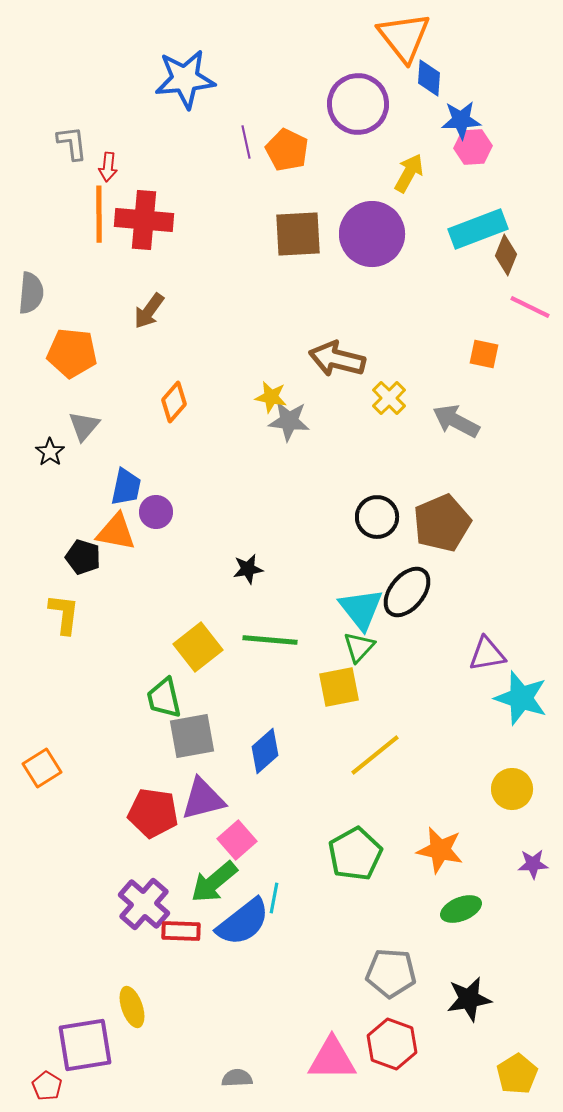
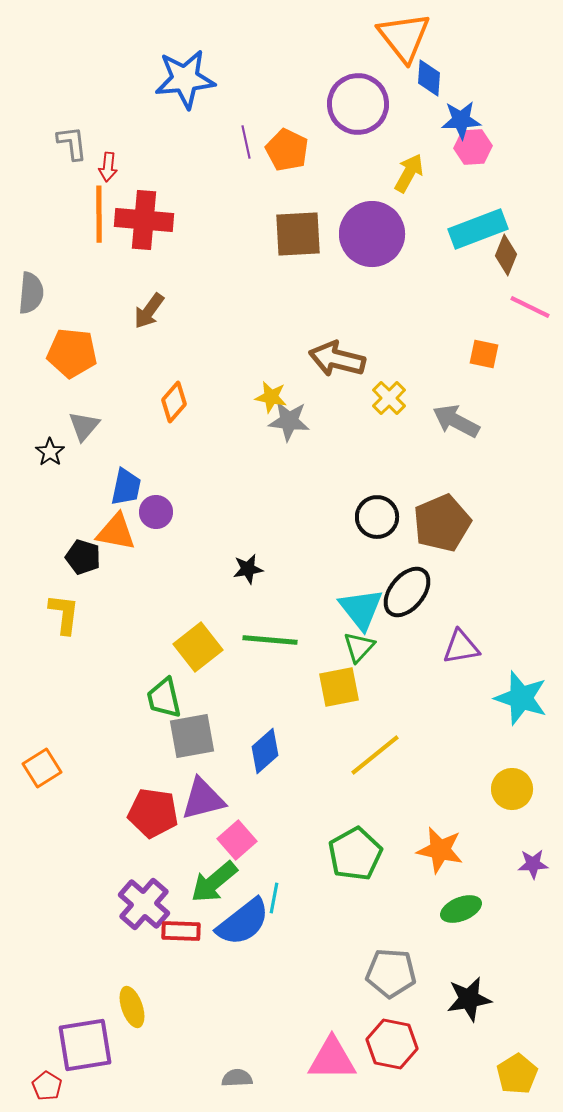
purple triangle at (487, 654): moved 26 px left, 7 px up
red hexagon at (392, 1044): rotated 9 degrees counterclockwise
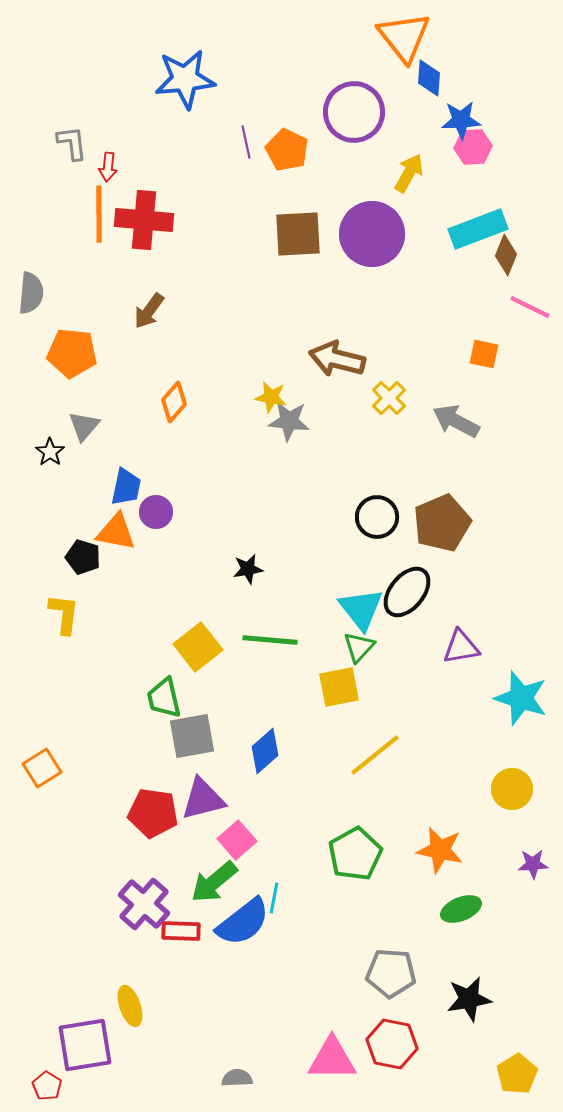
purple circle at (358, 104): moved 4 px left, 8 px down
yellow ellipse at (132, 1007): moved 2 px left, 1 px up
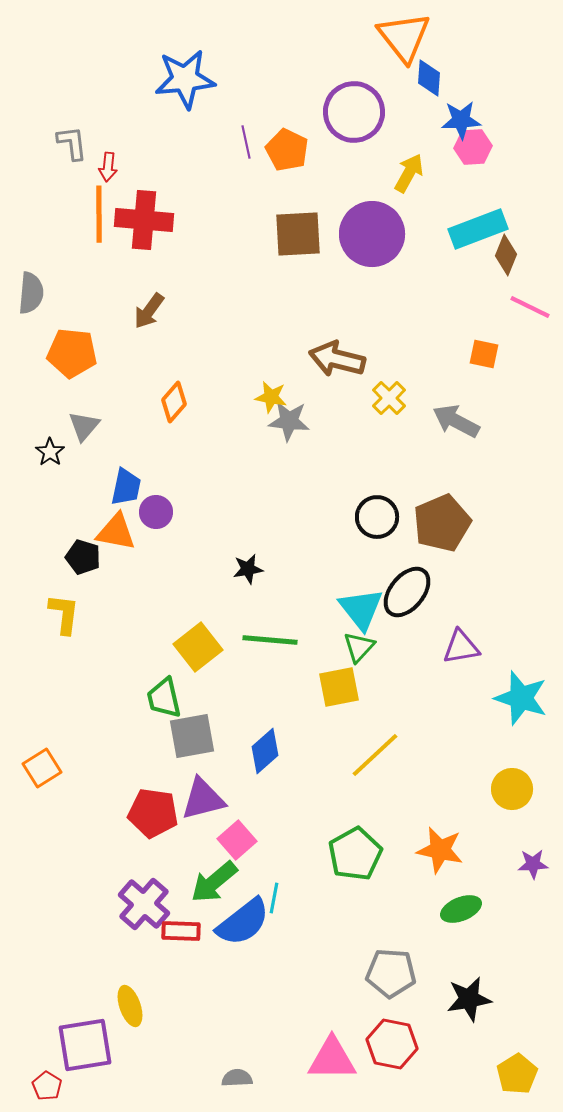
yellow line at (375, 755): rotated 4 degrees counterclockwise
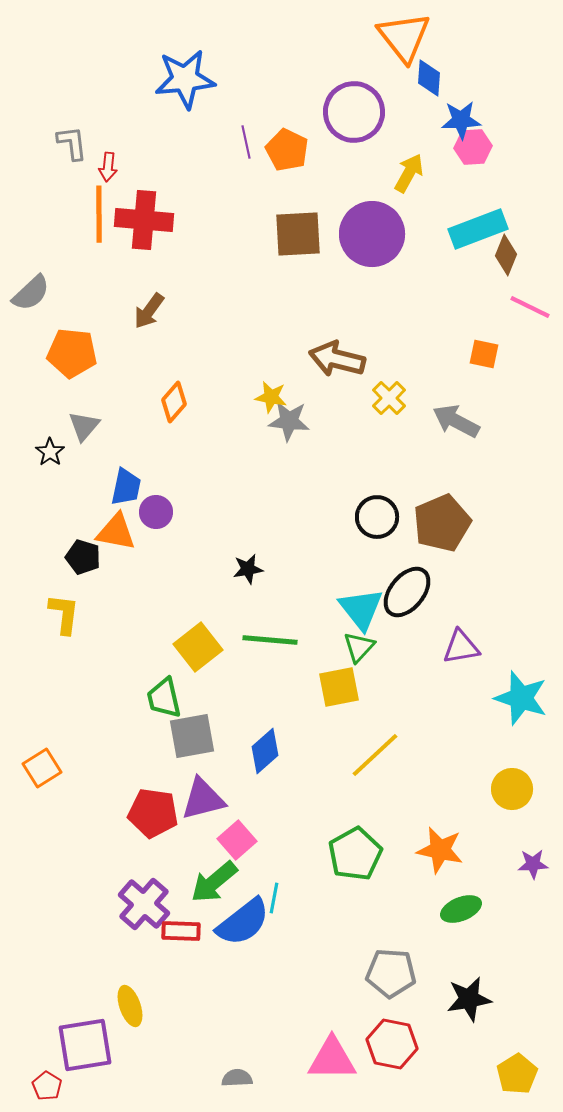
gray semicircle at (31, 293): rotated 42 degrees clockwise
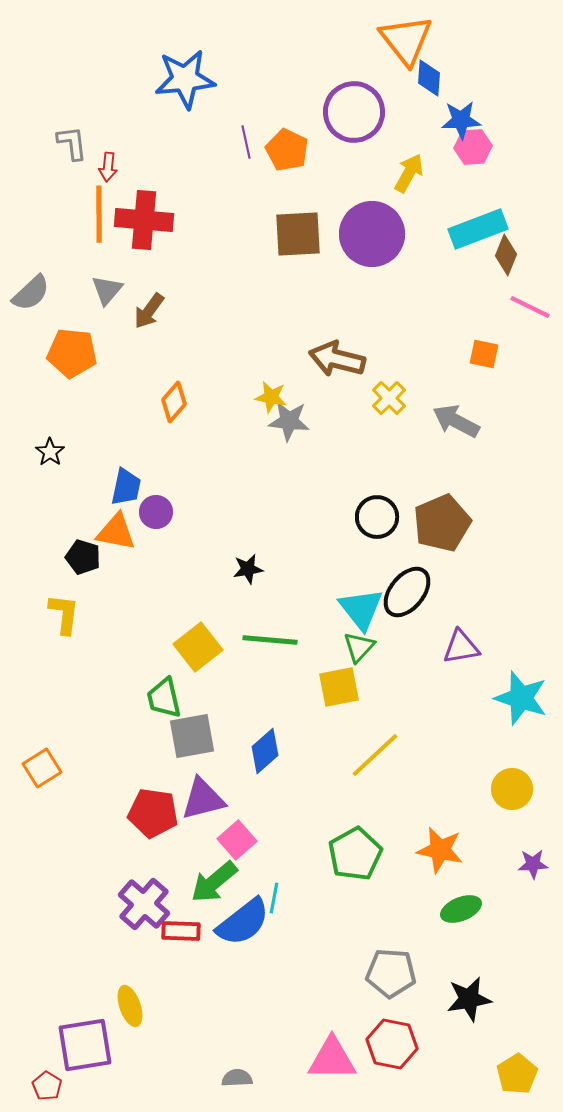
orange triangle at (404, 37): moved 2 px right, 3 px down
gray triangle at (84, 426): moved 23 px right, 136 px up
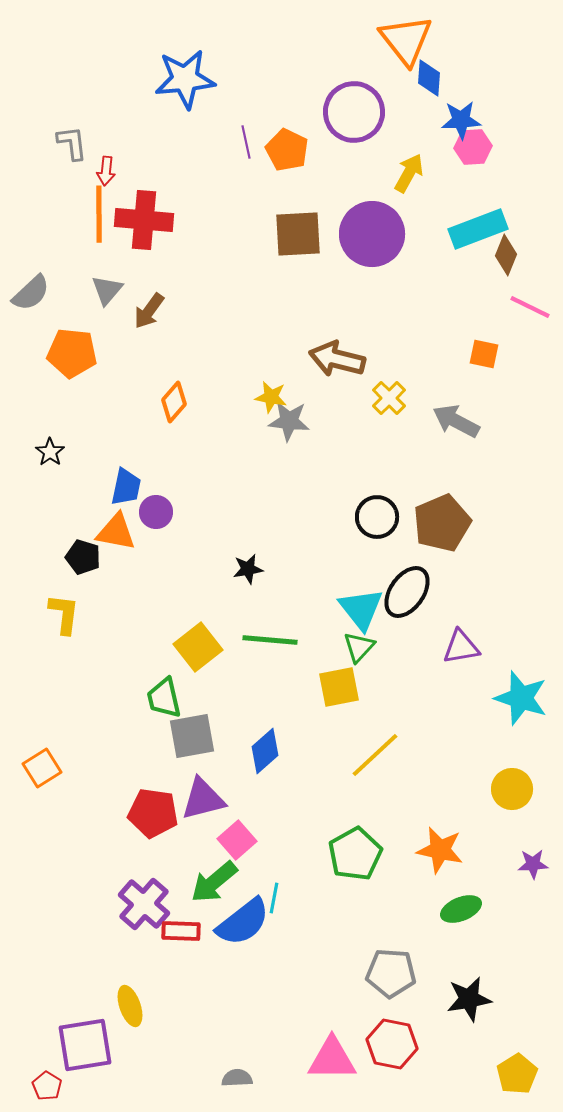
red arrow at (108, 167): moved 2 px left, 4 px down
black ellipse at (407, 592): rotated 4 degrees counterclockwise
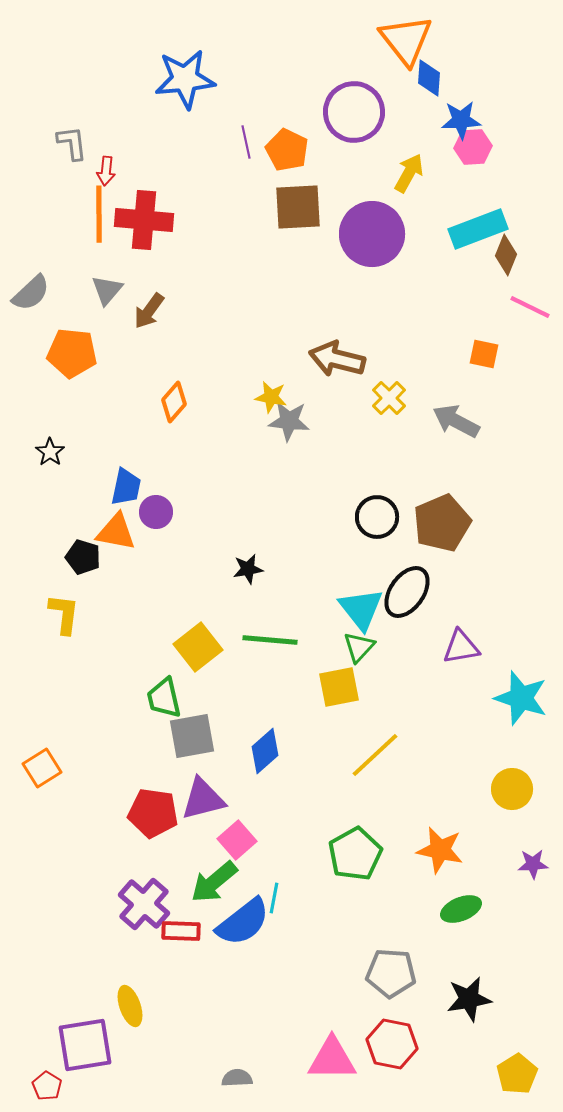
brown square at (298, 234): moved 27 px up
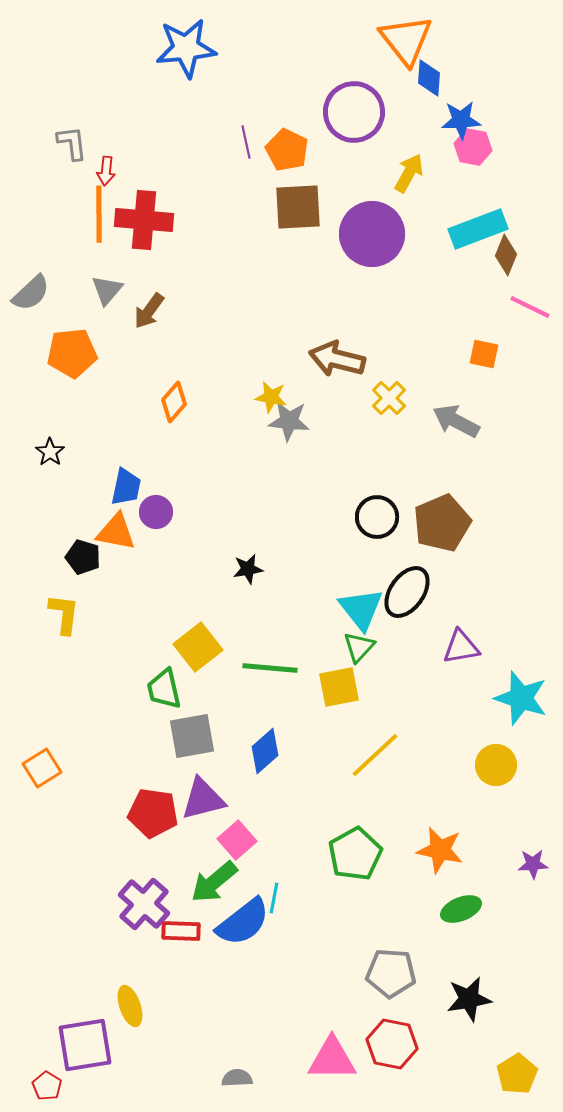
blue star at (185, 79): moved 1 px right, 31 px up
pink hexagon at (473, 147): rotated 15 degrees clockwise
orange pentagon at (72, 353): rotated 12 degrees counterclockwise
green line at (270, 640): moved 28 px down
green trapezoid at (164, 698): moved 9 px up
yellow circle at (512, 789): moved 16 px left, 24 px up
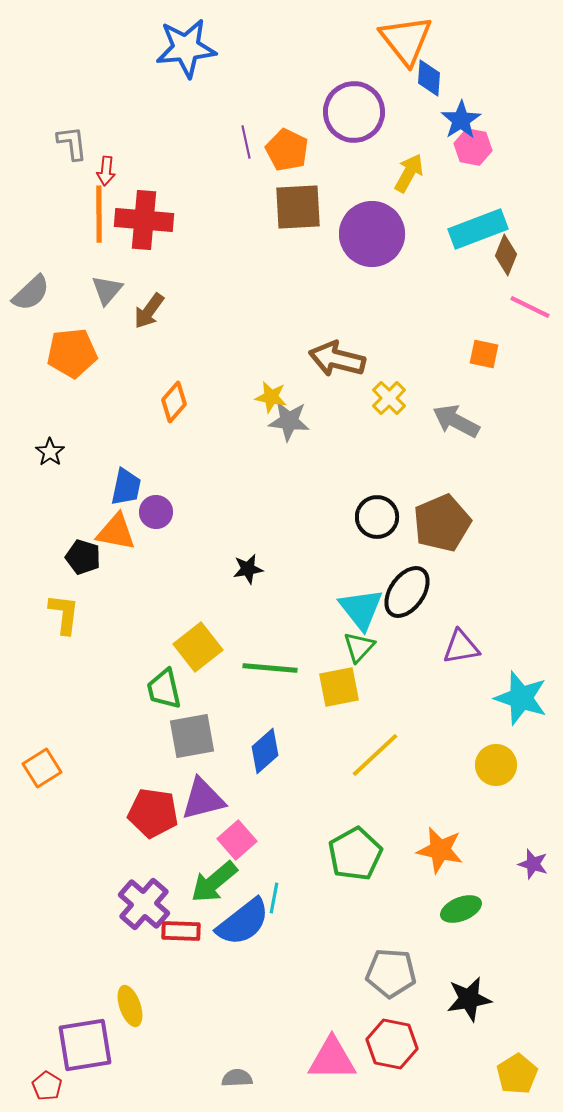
blue star at (461, 120): rotated 30 degrees counterclockwise
purple star at (533, 864): rotated 20 degrees clockwise
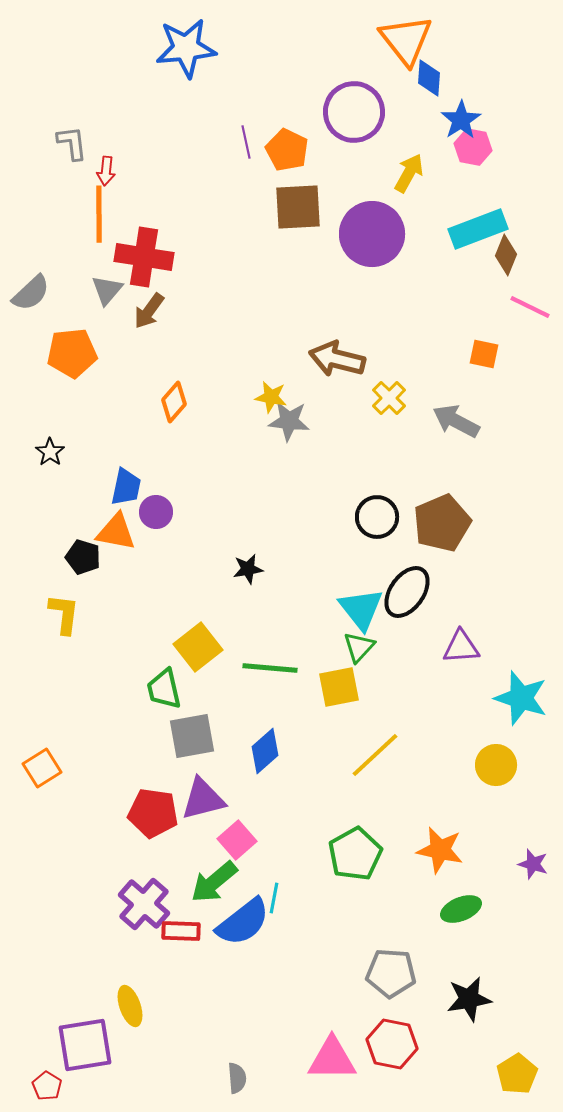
red cross at (144, 220): moved 37 px down; rotated 4 degrees clockwise
purple triangle at (461, 647): rotated 6 degrees clockwise
gray semicircle at (237, 1078): rotated 88 degrees clockwise
